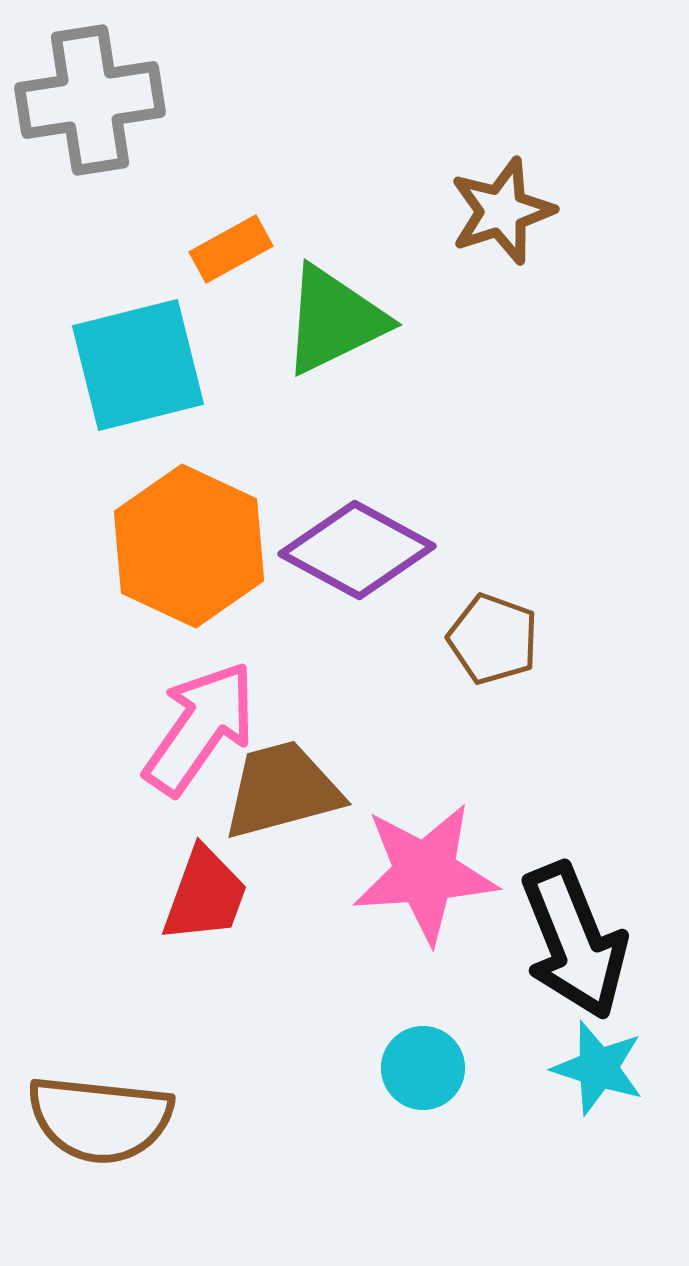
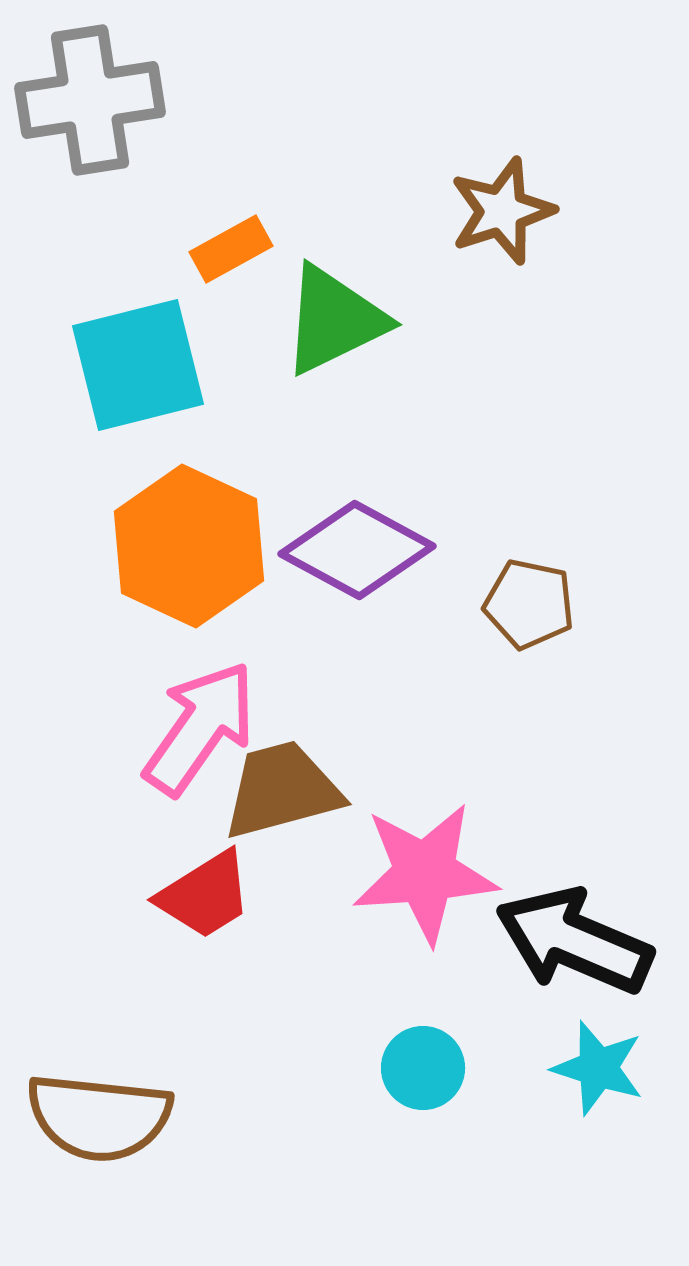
brown pentagon: moved 36 px right, 35 px up; rotated 8 degrees counterclockwise
red trapezoid: rotated 38 degrees clockwise
black arrow: rotated 135 degrees clockwise
brown semicircle: moved 1 px left, 2 px up
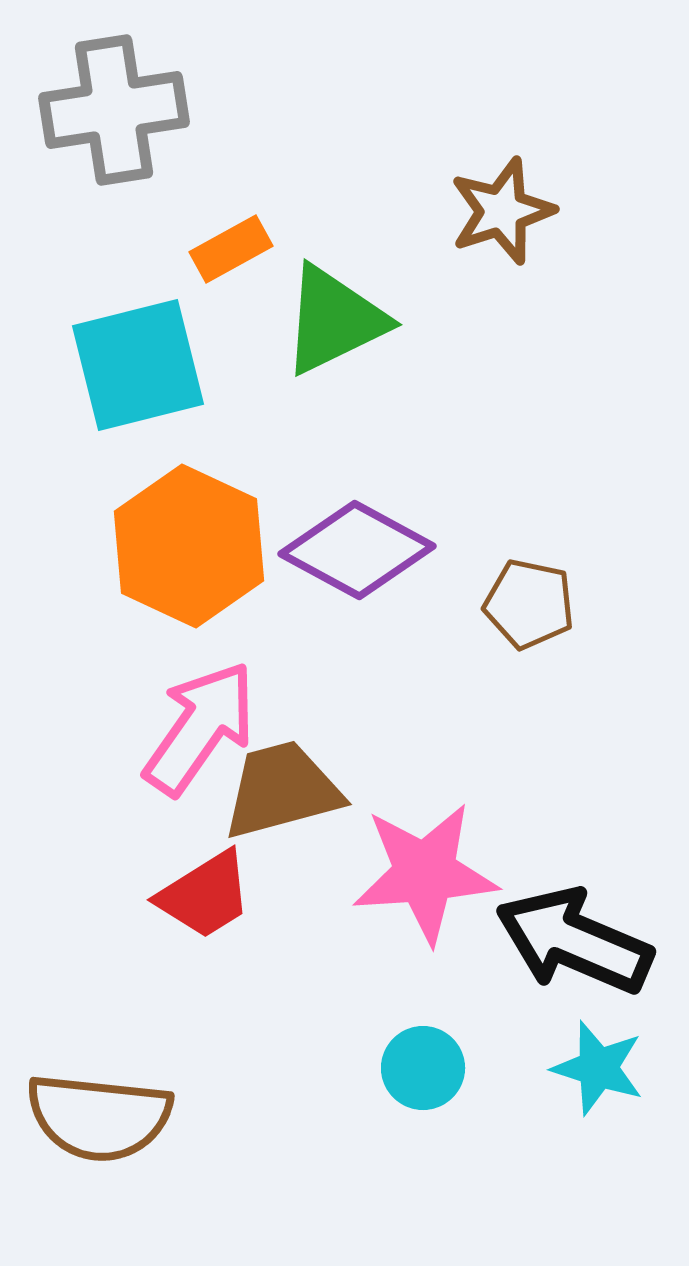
gray cross: moved 24 px right, 10 px down
